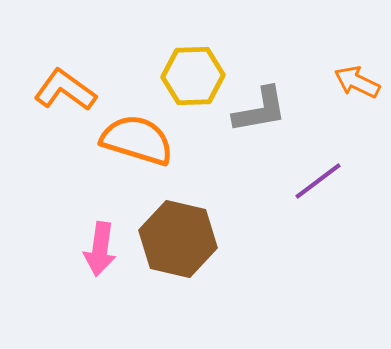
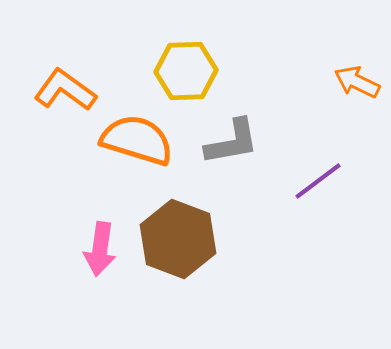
yellow hexagon: moved 7 px left, 5 px up
gray L-shape: moved 28 px left, 32 px down
brown hexagon: rotated 8 degrees clockwise
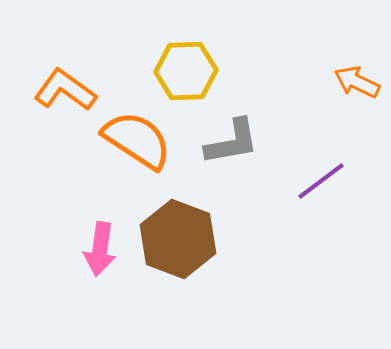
orange semicircle: rotated 16 degrees clockwise
purple line: moved 3 px right
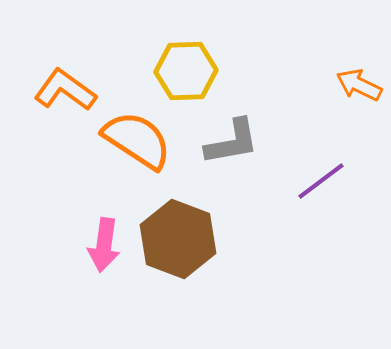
orange arrow: moved 2 px right, 3 px down
pink arrow: moved 4 px right, 4 px up
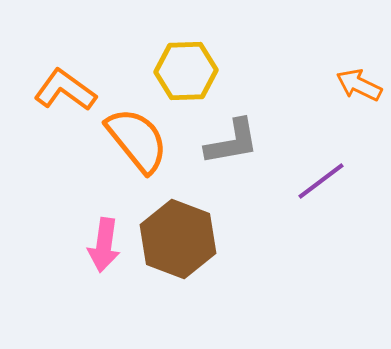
orange semicircle: rotated 18 degrees clockwise
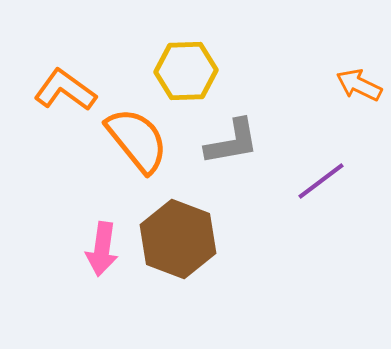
pink arrow: moved 2 px left, 4 px down
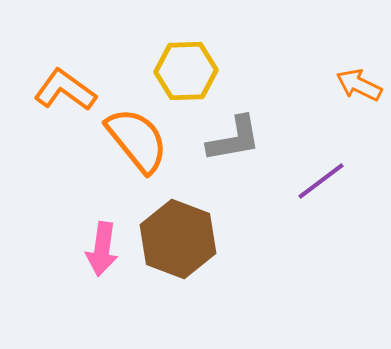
gray L-shape: moved 2 px right, 3 px up
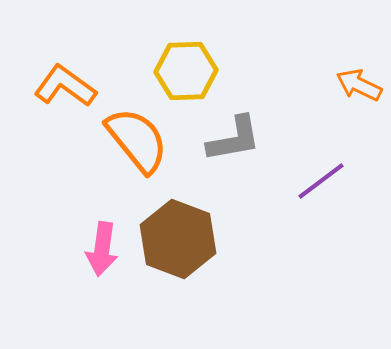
orange L-shape: moved 4 px up
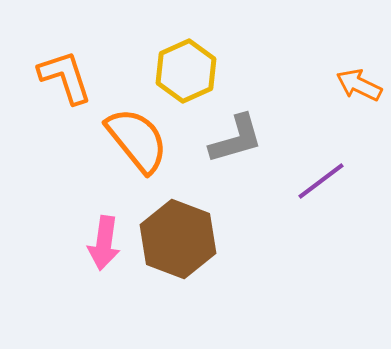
yellow hexagon: rotated 22 degrees counterclockwise
orange L-shape: moved 9 px up; rotated 36 degrees clockwise
gray L-shape: moved 2 px right; rotated 6 degrees counterclockwise
pink arrow: moved 2 px right, 6 px up
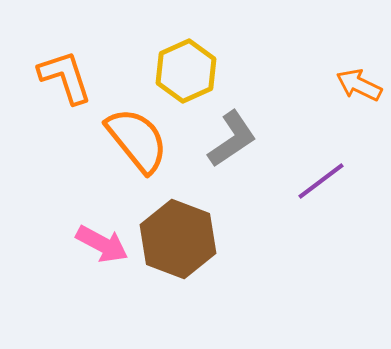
gray L-shape: moved 4 px left; rotated 18 degrees counterclockwise
pink arrow: moved 2 px left, 1 px down; rotated 70 degrees counterclockwise
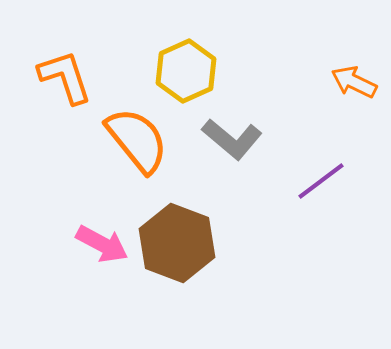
orange arrow: moved 5 px left, 3 px up
gray L-shape: rotated 74 degrees clockwise
brown hexagon: moved 1 px left, 4 px down
